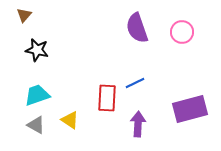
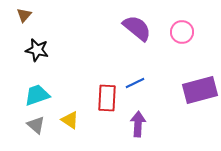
purple semicircle: rotated 148 degrees clockwise
purple rectangle: moved 10 px right, 19 px up
gray triangle: rotated 12 degrees clockwise
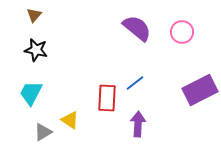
brown triangle: moved 10 px right
black star: moved 1 px left
blue line: rotated 12 degrees counterclockwise
purple rectangle: rotated 12 degrees counterclockwise
cyan trapezoid: moved 6 px left, 2 px up; rotated 44 degrees counterclockwise
gray triangle: moved 7 px right, 7 px down; rotated 48 degrees clockwise
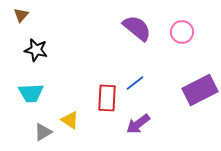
brown triangle: moved 13 px left
cyan trapezoid: rotated 120 degrees counterclockwise
purple arrow: rotated 130 degrees counterclockwise
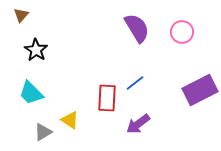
purple semicircle: rotated 20 degrees clockwise
black star: rotated 20 degrees clockwise
cyan trapezoid: rotated 48 degrees clockwise
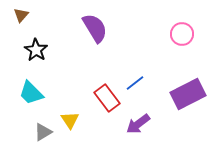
purple semicircle: moved 42 px left
pink circle: moved 2 px down
purple rectangle: moved 12 px left, 4 px down
red rectangle: rotated 40 degrees counterclockwise
yellow triangle: rotated 24 degrees clockwise
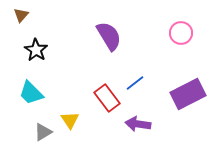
purple semicircle: moved 14 px right, 8 px down
pink circle: moved 1 px left, 1 px up
purple arrow: rotated 45 degrees clockwise
